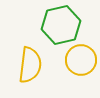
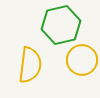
yellow circle: moved 1 px right
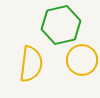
yellow semicircle: moved 1 px right, 1 px up
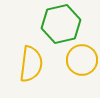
green hexagon: moved 1 px up
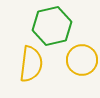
green hexagon: moved 9 px left, 2 px down
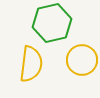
green hexagon: moved 3 px up
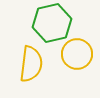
yellow circle: moved 5 px left, 6 px up
